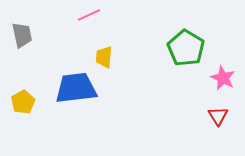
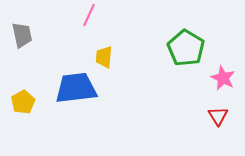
pink line: rotated 40 degrees counterclockwise
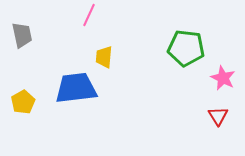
green pentagon: rotated 24 degrees counterclockwise
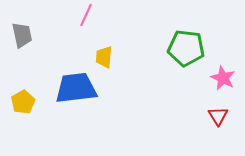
pink line: moved 3 px left
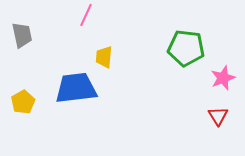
pink star: rotated 25 degrees clockwise
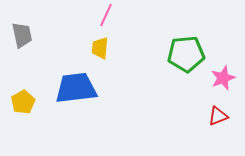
pink line: moved 20 px right
green pentagon: moved 6 px down; rotated 12 degrees counterclockwise
yellow trapezoid: moved 4 px left, 9 px up
red triangle: rotated 40 degrees clockwise
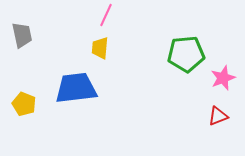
yellow pentagon: moved 1 px right, 2 px down; rotated 20 degrees counterclockwise
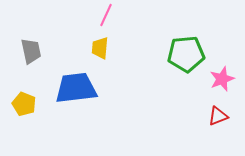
gray trapezoid: moved 9 px right, 16 px down
pink star: moved 1 px left, 1 px down
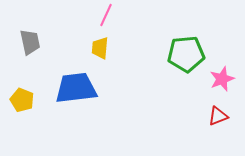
gray trapezoid: moved 1 px left, 9 px up
yellow pentagon: moved 2 px left, 4 px up
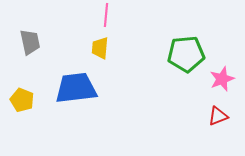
pink line: rotated 20 degrees counterclockwise
